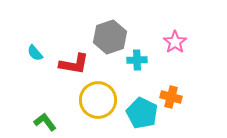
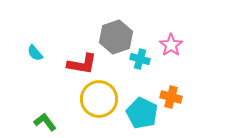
gray hexagon: moved 6 px right
pink star: moved 4 px left, 3 px down
cyan cross: moved 3 px right, 1 px up; rotated 18 degrees clockwise
red L-shape: moved 8 px right
yellow circle: moved 1 px right, 1 px up
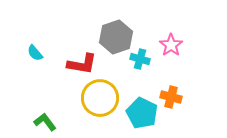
yellow circle: moved 1 px right, 1 px up
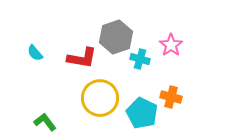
red L-shape: moved 6 px up
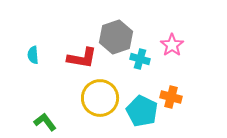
pink star: moved 1 px right
cyan semicircle: moved 2 px left, 2 px down; rotated 36 degrees clockwise
cyan pentagon: moved 2 px up
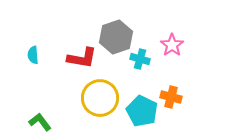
green L-shape: moved 5 px left
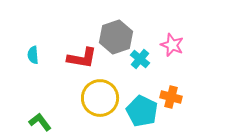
pink star: rotated 15 degrees counterclockwise
cyan cross: rotated 24 degrees clockwise
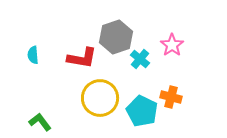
pink star: rotated 15 degrees clockwise
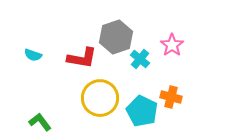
cyan semicircle: rotated 66 degrees counterclockwise
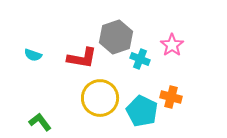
cyan cross: rotated 18 degrees counterclockwise
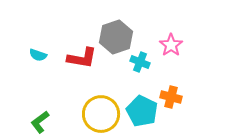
pink star: moved 1 px left
cyan semicircle: moved 5 px right
cyan cross: moved 3 px down
yellow circle: moved 1 px right, 16 px down
green L-shape: rotated 90 degrees counterclockwise
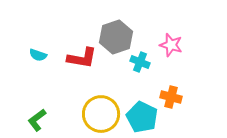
pink star: rotated 20 degrees counterclockwise
cyan pentagon: moved 6 px down
green L-shape: moved 3 px left, 2 px up
